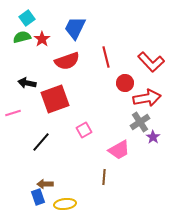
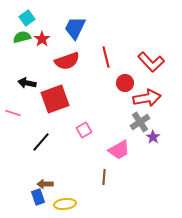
pink line: rotated 35 degrees clockwise
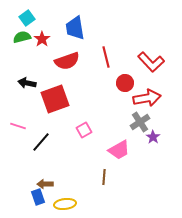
blue trapezoid: rotated 35 degrees counterclockwise
pink line: moved 5 px right, 13 px down
